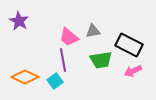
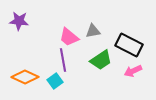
purple star: rotated 24 degrees counterclockwise
green trapezoid: rotated 25 degrees counterclockwise
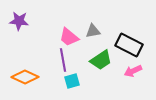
cyan square: moved 17 px right; rotated 21 degrees clockwise
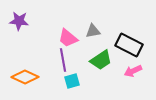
pink trapezoid: moved 1 px left, 1 px down
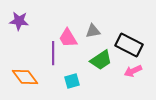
pink trapezoid: rotated 20 degrees clockwise
purple line: moved 10 px left, 7 px up; rotated 10 degrees clockwise
orange diamond: rotated 28 degrees clockwise
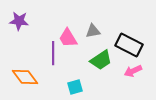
cyan square: moved 3 px right, 6 px down
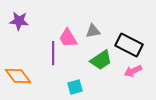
orange diamond: moved 7 px left, 1 px up
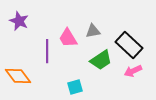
purple star: rotated 18 degrees clockwise
black rectangle: rotated 16 degrees clockwise
purple line: moved 6 px left, 2 px up
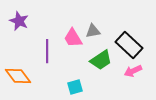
pink trapezoid: moved 5 px right
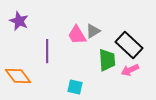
gray triangle: rotated 21 degrees counterclockwise
pink trapezoid: moved 4 px right, 3 px up
green trapezoid: moved 6 px right; rotated 60 degrees counterclockwise
pink arrow: moved 3 px left, 1 px up
cyan square: rotated 28 degrees clockwise
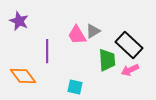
orange diamond: moved 5 px right
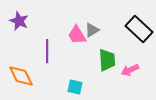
gray triangle: moved 1 px left, 1 px up
black rectangle: moved 10 px right, 16 px up
orange diamond: moved 2 px left; rotated 12 degrees clockwise
